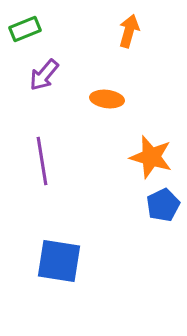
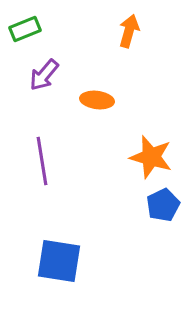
orange ellipse: moved 10 px left, 1 px down
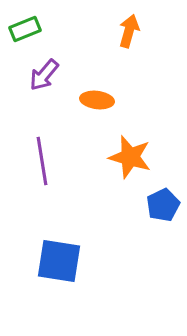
orange star: moved 21 px left
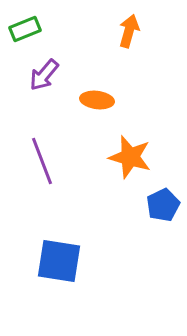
purple line: rotated 12 degrees counterclockwise
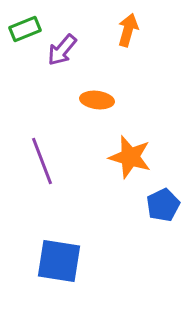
orange arrow: moved 1 px left, 1 px up
purple arrow: moved 18 px right, 25 px up
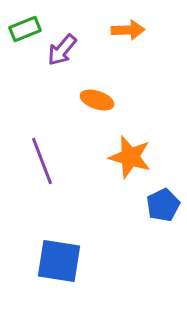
orange arrow: rotated 72 degrees clockwise
orange ellipse: rotated 12 degrees clockwise
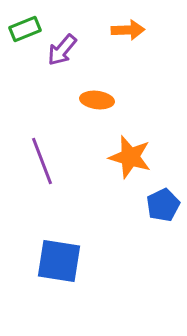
orange ellipse: rotated 12 degrees counterclockwise
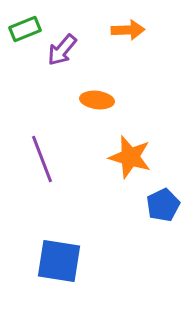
purple line: moved 2 px up
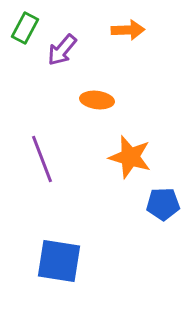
green rectangle: moved 1 px up; rotated 40 degrees counterclockwise
blue pentagon: moved 1 px up; rotated 24 degrees clockwise
